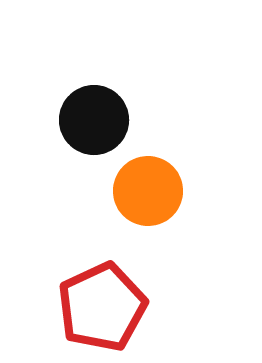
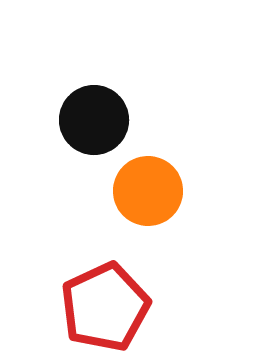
red pentagon: moved 3 px right
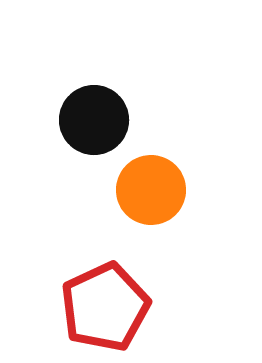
orange circle: moved 3 px right, 1 px up
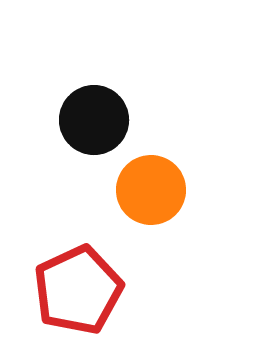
red pentagon: moved 27 px left, 17 px up
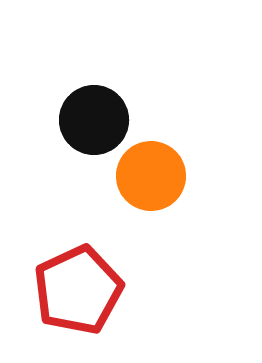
orange circle: moved 14 px up
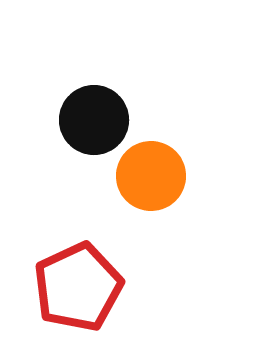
red pentagon: moved 3 px up
